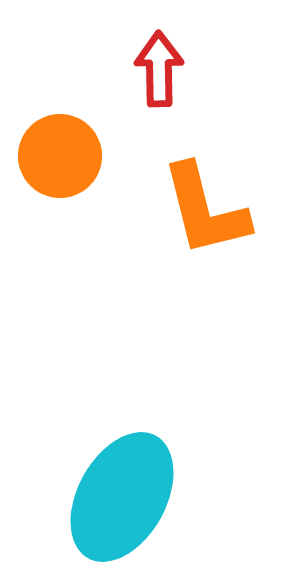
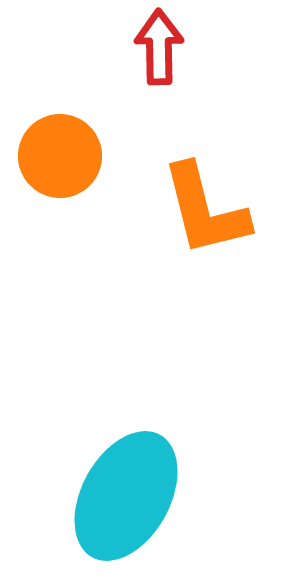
red arrow: moved 22 px up
cyan ellipse: moved 4 px right, 1 px up
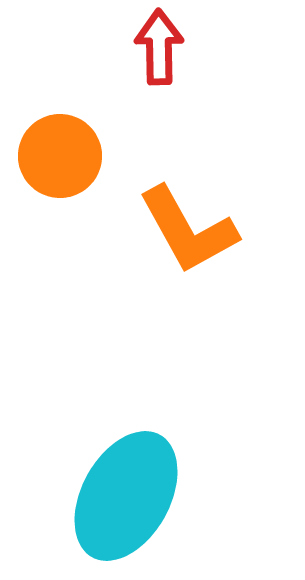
orange L-shape: moved 17 px left, 20 px down; rotated 15 degrees counterclockwise
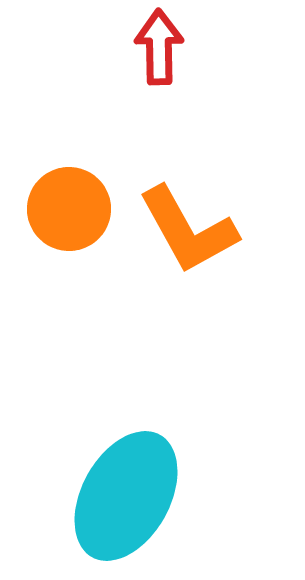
orange circle: moved 9 px right, 53 px down
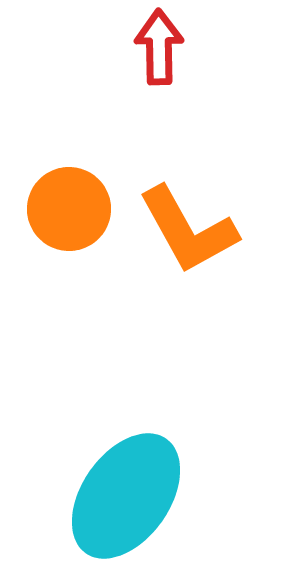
cyan ellipse: rotated 6 degrees clockwise
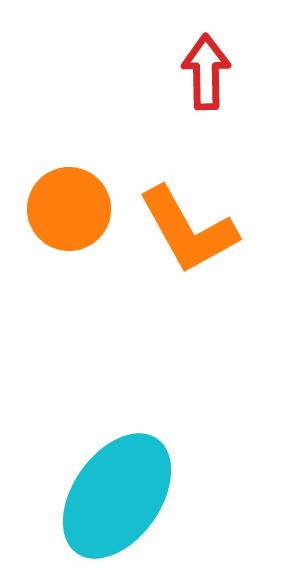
red arrow: moved 47 px right, 25 px down
cyan ellipse: moved 9 px left
